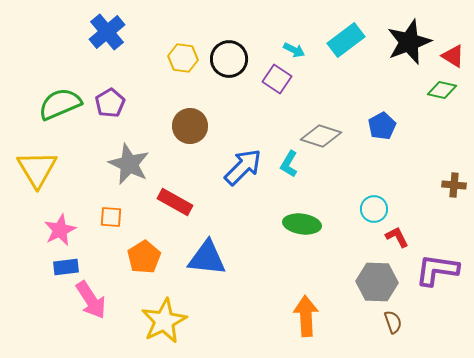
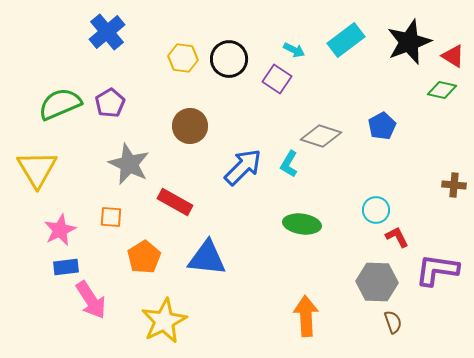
cyan circle: moved 2 px right, 1 px down
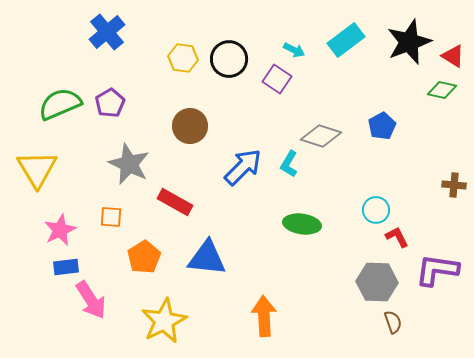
orange arrow: moved 42 px left
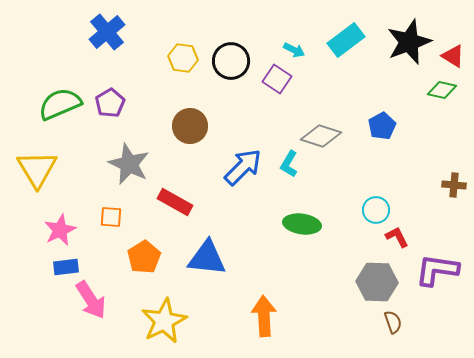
black circle: moved 2 px right, 2 px down
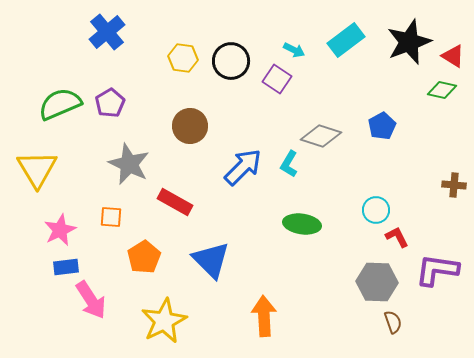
blue triangle: moved 4 px right, 2 px down; rotated 39 degrees clockwise
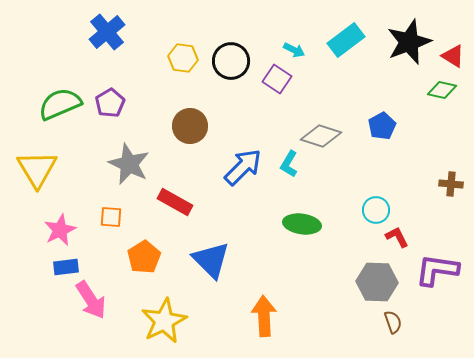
brown cross: moved 3 px left, 1 px up
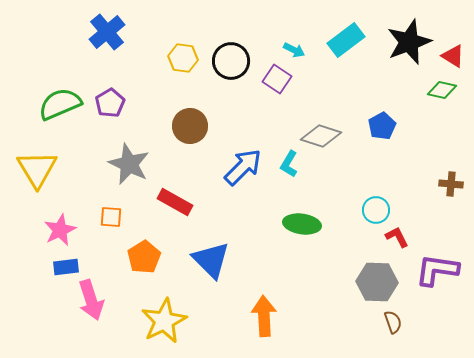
pink arrow: rotated 15 degrees clockwise
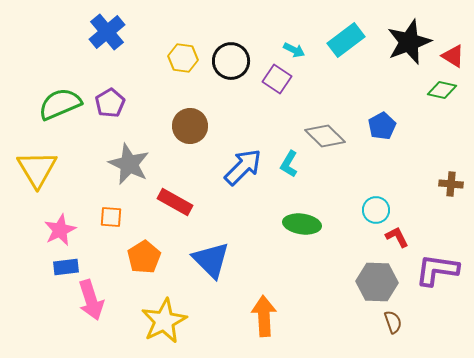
gray diamond: moved 4 px right; rotated 27 degrees clockwise
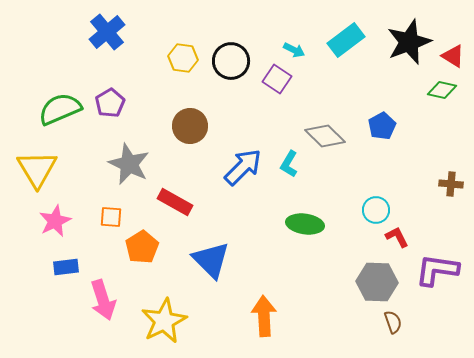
green semicircle: moved 5 px down
green ellipse: moved 3 px right
pink star: moved 5 px left, 9 px up
orange pentagon: moved 2 px left, 10 px up
pink arrow: moved 12 px right
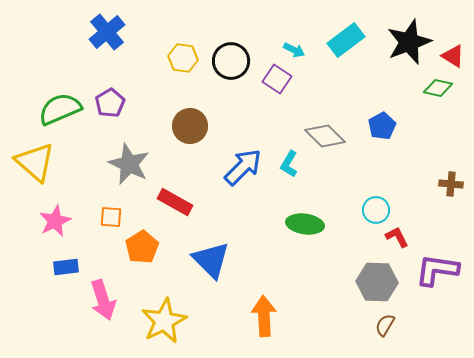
green diamond: moved 4 px left, 2 px up
yellow triangle: moved 2 px left, 7 px up; rotated 18 degrees counterclockwise
brown semicircle: moved 8 px left, 3 px down; rotated 130 degrees counterclockwise
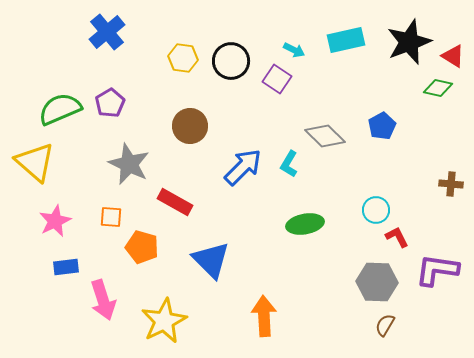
cyan rectangle: rotated 24 degrees clockwise
green ellipse: rotated 18 degrees counterclockwise
orange pentagon: rotated 24 degrees counterclockwise
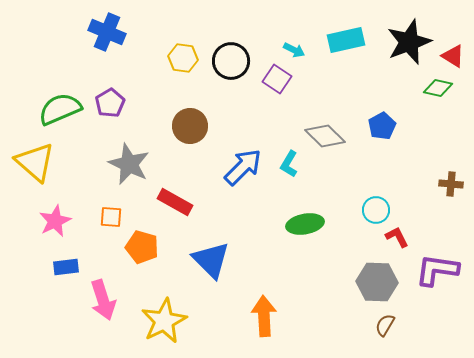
blue cross: rotated 27 degrees counterclockwise
